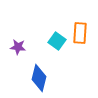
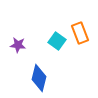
orange rectangle: rotated 25 degrees counterclockwise
purple star: moved 2 px up
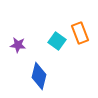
blue diamond: moved 2 px up
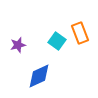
purple star: rotated 21 degrees counterclockwise
blue diamond: rotated 52 degrees clockwise
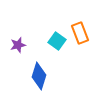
blue diamond: rotated 48 degrees counterclockwise
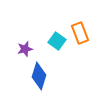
purple star: moved 7 px right, 4 px down
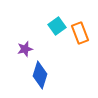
cyan square: moved 15 px up; rotated 18 degrees clockwise
blue diamond: moved 1 px right, 1 px up
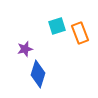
cyan square: rotated 18 degrees clockwise
blue diamond: moved 2 px left, 1 px up
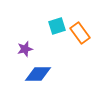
orange rectangle: rotated 15 degrees counterclockwise
blue diamond: rotated 72 degrees clockwise
